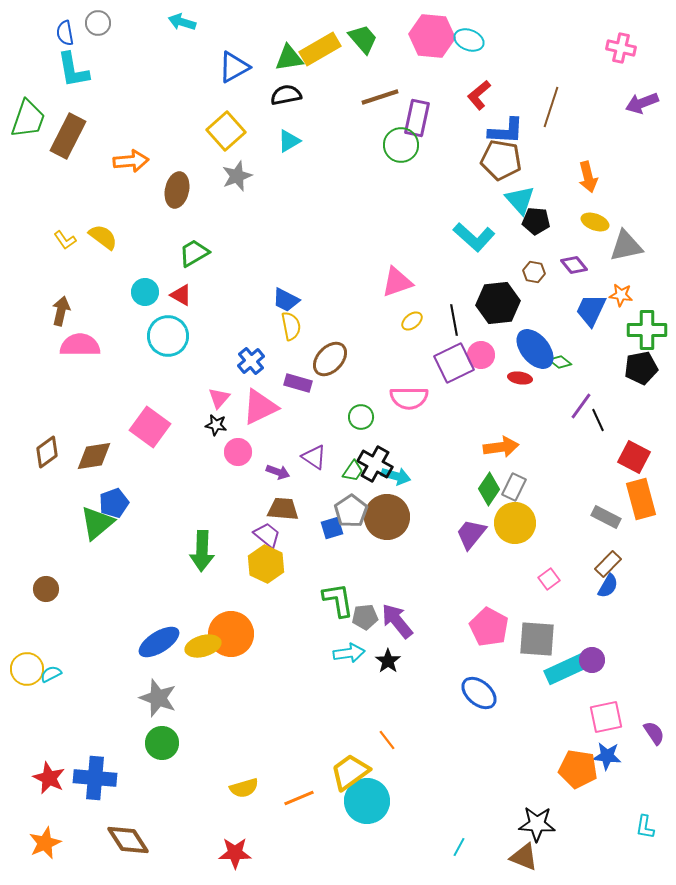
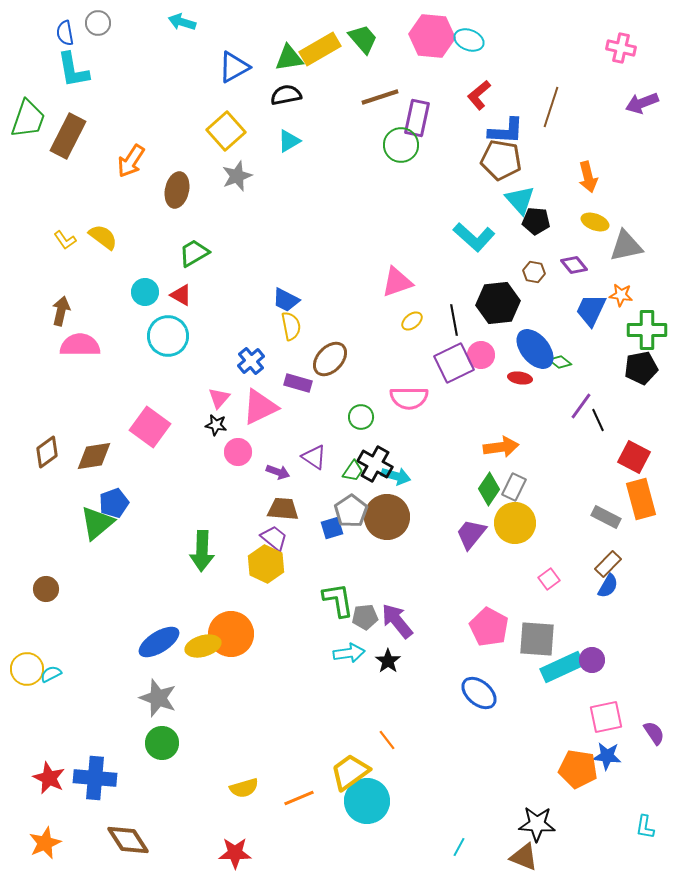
orange arrow at (131, 161): rotated 128 degrees clockwise
purple trapezoid at (267, 535): moved 7 px right, 3 px down
cyan rectangle at (566, 669): moved 4 px left, 2 px up
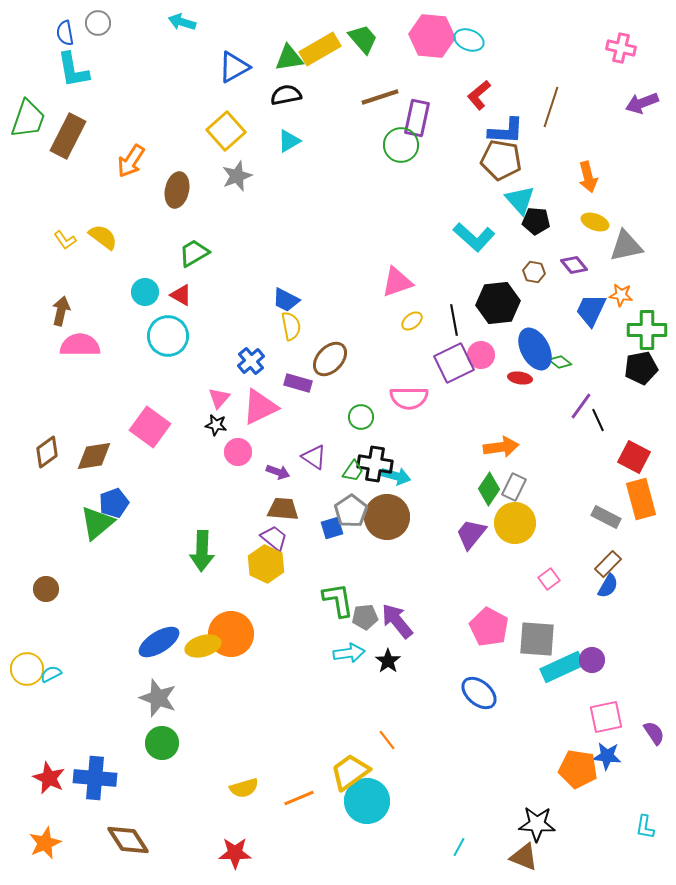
blue ellipse at (535, 349): rotated 12 degrees clockwise
black cross at (375, 464): rotated 20 degrees counterclockwise
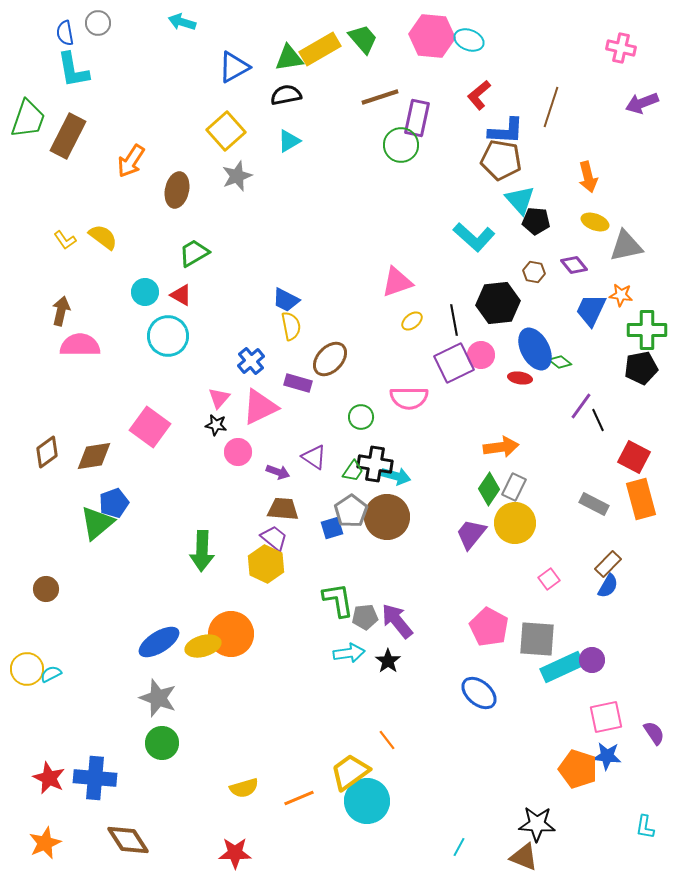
gray rectangle at (606, 517): moved 12 px left, 13 px up
orange pentagon at (578, 769): rotated 9 degrees clockwise
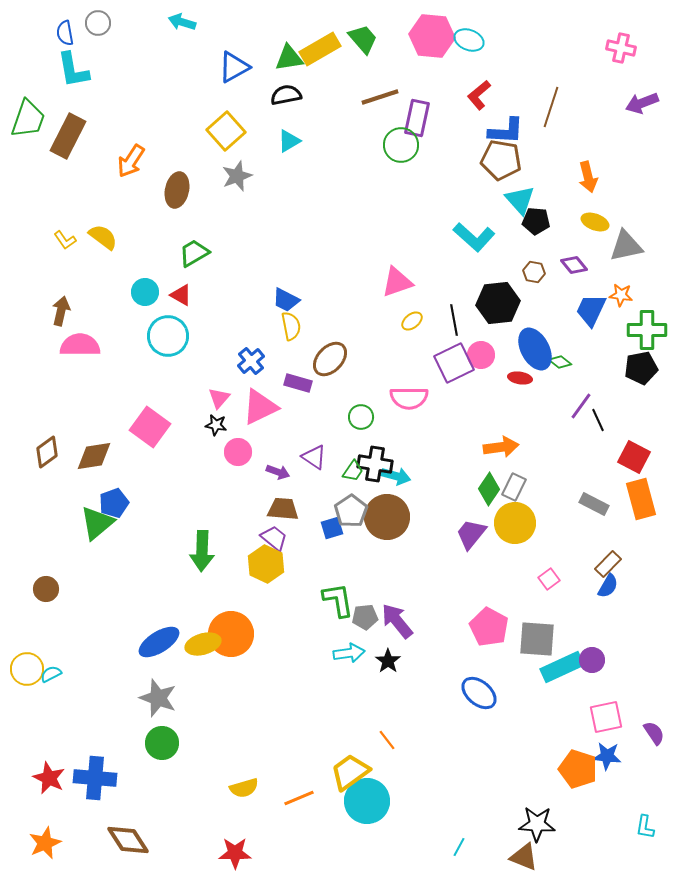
yellow ellipse at (203, 646): moved 2 px up
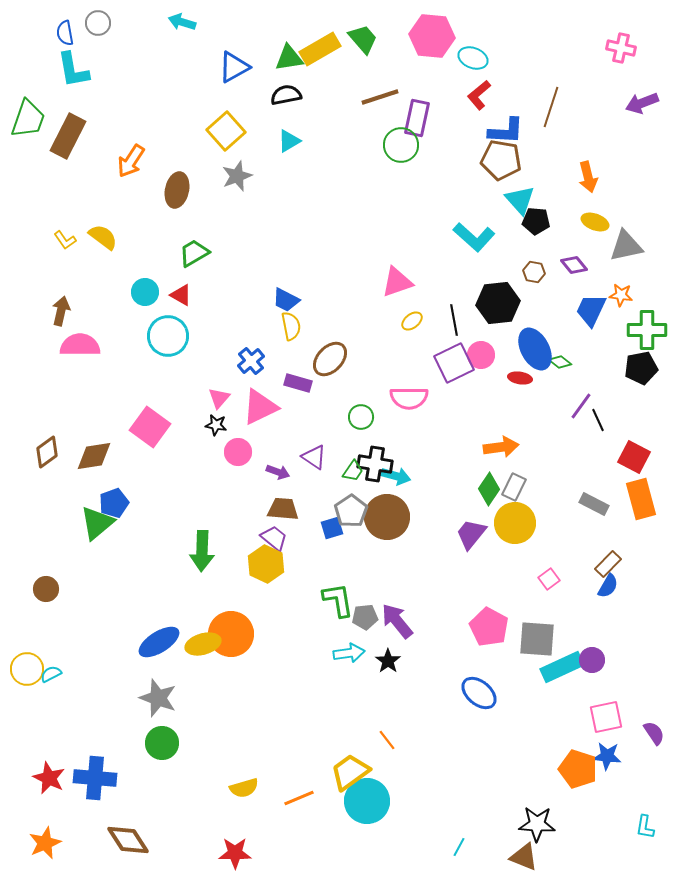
cyan ellipse at (469, 40): moved 4 px right, 18 px down
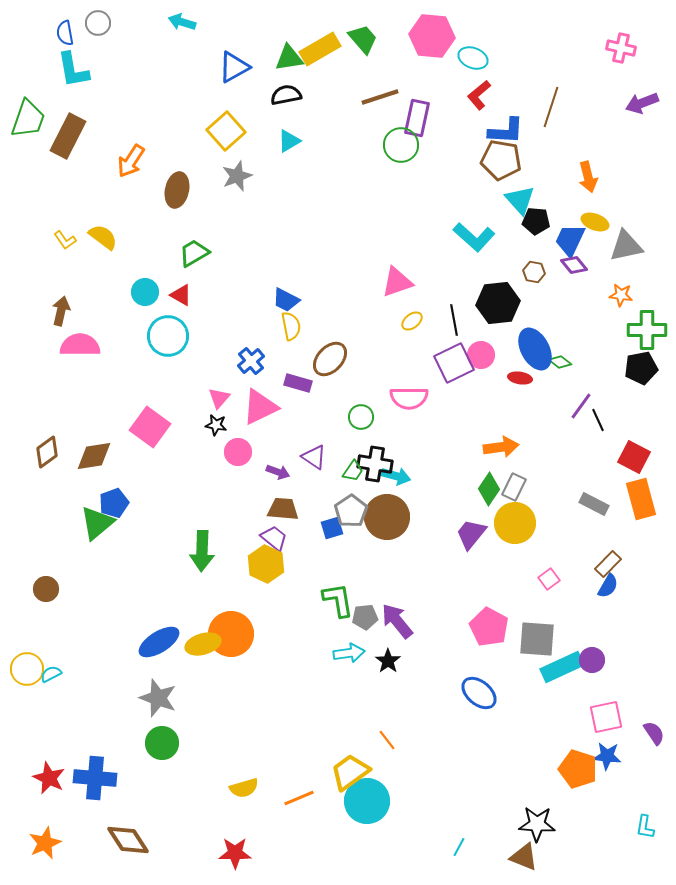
blue trapezoid at (591, 310): moved 21 px left, 70 px up
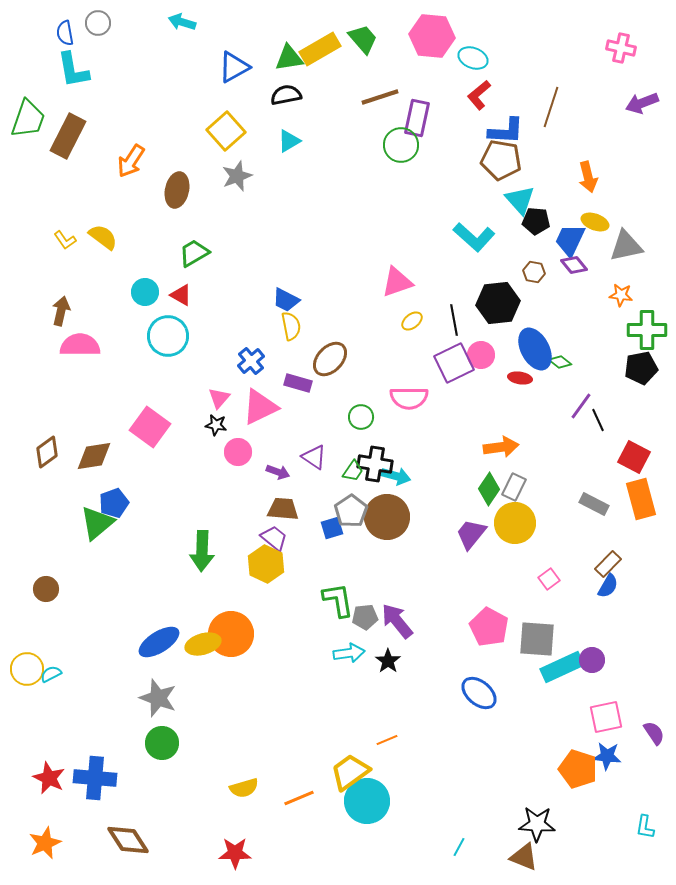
orange line at (387, 740): rotated 75 degrees counterclockwise
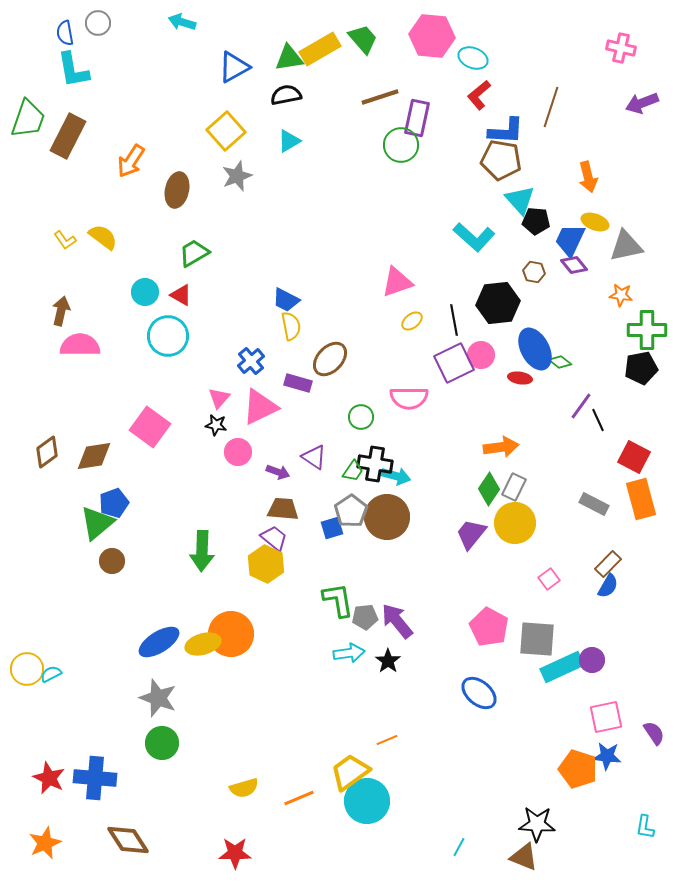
brown circle at (46, 589): moved 66 px right, 28 px up
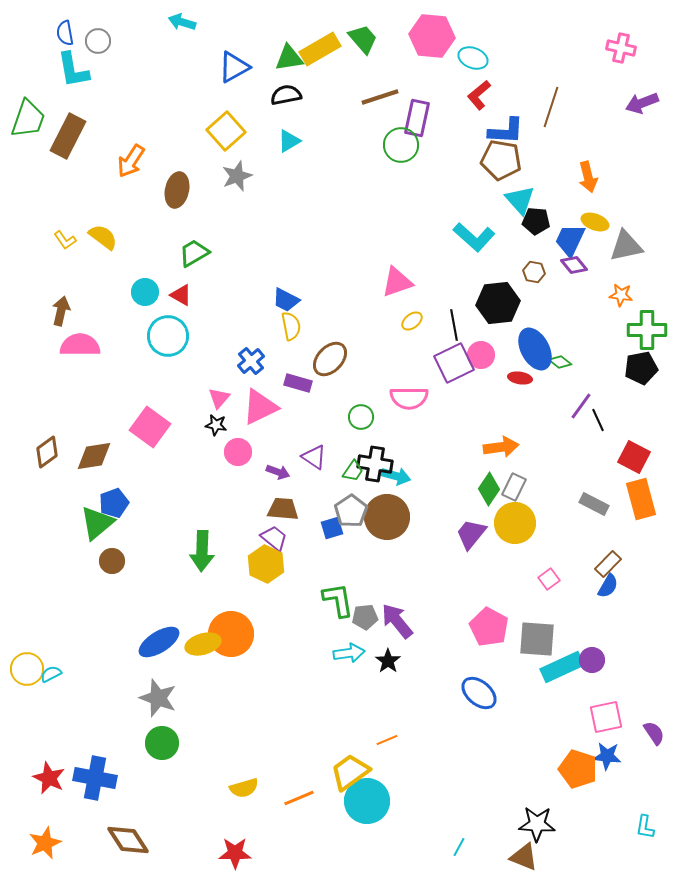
gray circle at (98, 23): moved 18 px down
black line at (454, 320): moved 5 px down
blue cross at (95, 778): rotated 6 degrees clockwise
